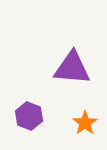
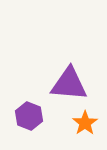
purple triangle: moved 3 px left, 16 px down
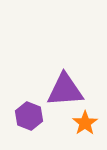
purple triangle: moved 4 px left, 6 px down; rotated 9 degrees counterclockwise
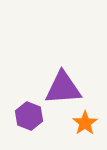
purple triangle: moved 2 px left, 2 px up
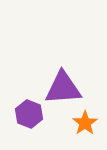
purple hexagon: moved 2 px up
